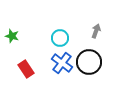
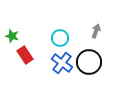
red rectangle: moved 1 px left, 14 px up
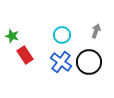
cyan circle: moved 2 px right, 3 px up
blue cross: moved 1 px left, 1 px up
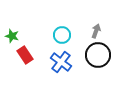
black circle: moved 9 px right, 7 px up
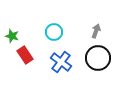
cyan circle: moved 8 px left, 3 px up
black circle: moved 3 px down
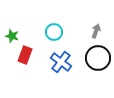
red rectangle: rotated 54 degrees clockwise
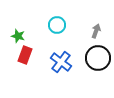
cyan circle: moved 3 px right, 7 px up
green star: moved 6 px right
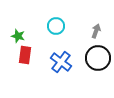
cyan circle: moved 1 px left, 1 px down
red rectangle: rotated 12 degrees counterclockwise
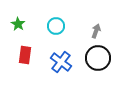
green star: moved 12 px up; rotated 16 degrees clockwise
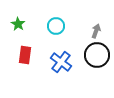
black circle: moved 1 px left, 3 px up
